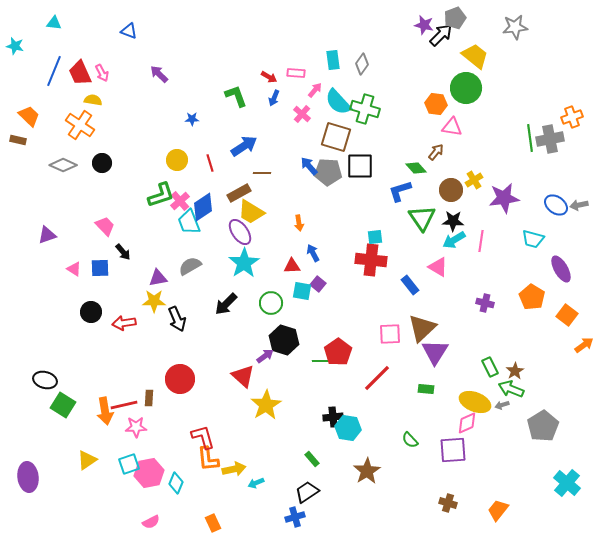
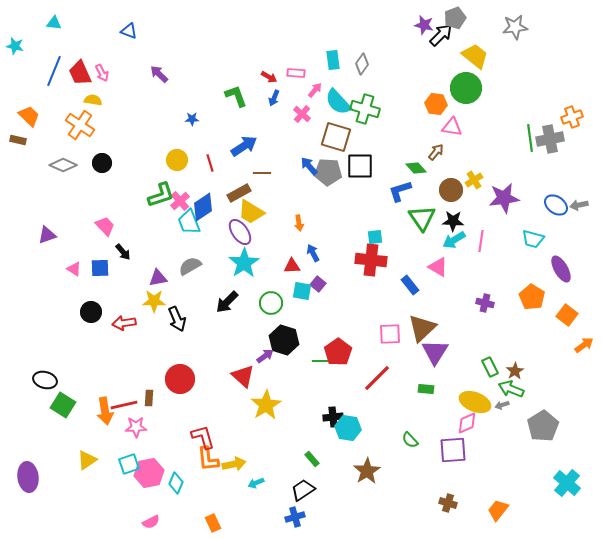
black arrow at (226, 304): moved 1 px right, 2 px up
yellow arrow at (234, 469): moved 5 px up
black trapezoid at (307, 492): moved 4 px left, 2 px up
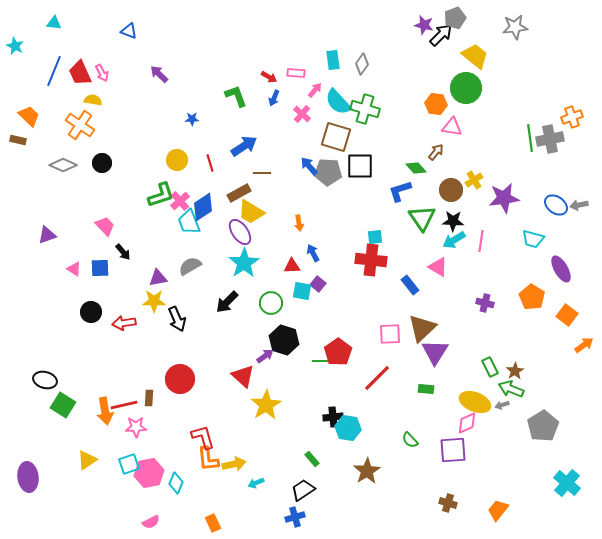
cyan star at (15, 46): rotated 12 degrees clockwise
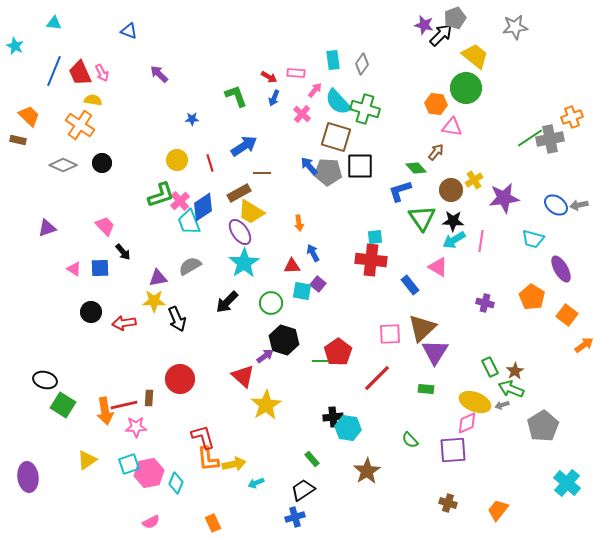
green line at (530, 138): rotated 64 degrees clockwise
purple triangle at (47, 235): moved 7 px up
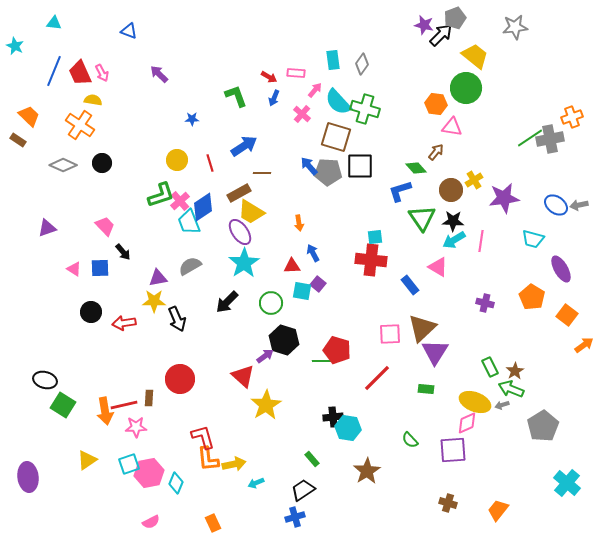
brown rectangle at (18, 140): rotated 21 degrees clockwise
red pentagon at (338, 352): moved 1 px left, 2 px up; rotated 20 degrees counterclockwise
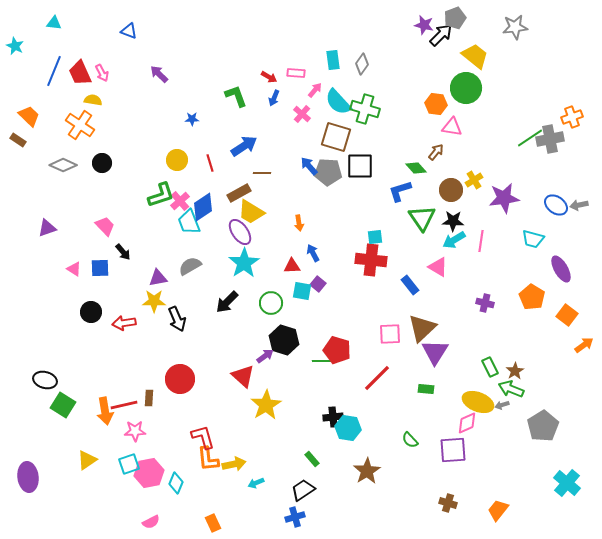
yellow ellipse at (475, 402): moved 3 px right
pink star at (136, 427): moved 1 px left, 4 px down
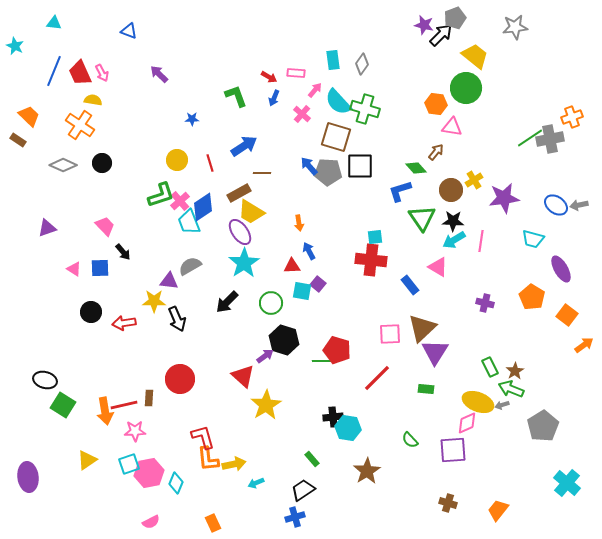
blue arrow at (313, 253): moved 4 px left, 2 px up
purple triangle at (158, 278): moved 11 px right, 3 px down; rotated 18 degrees clockwise
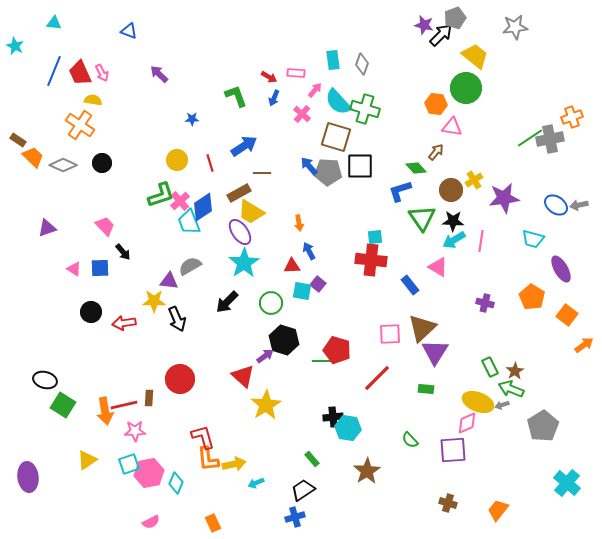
gray diamond at (362, 64): rotated 15 degrees counterclockwise
orange trapezoid at (29, 116): moved 4 px right, 41 px down
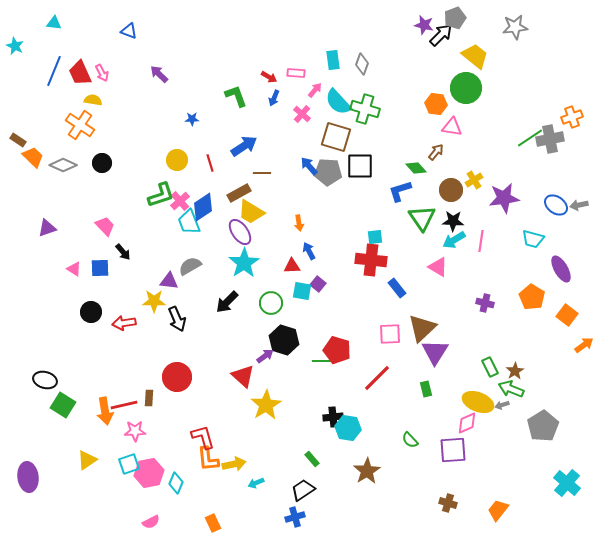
blue rectangle at (410, 285): moved 13 px left, 3 px down
red circle at (180, 379): moved 3 px left, 2 px up
green rectangle at (426, 389): rotated 70 degrees clockwise
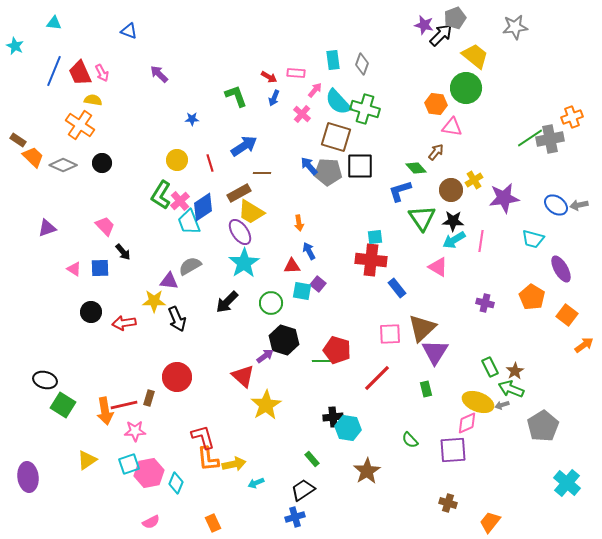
green L-shape at (161, 195): rotated 140 degrees clockwise
brown rectangle at (149, 398): rotated 14 degrees clockwise
orange trapezoid at (498, 510): moved 8 px left, 12 px down
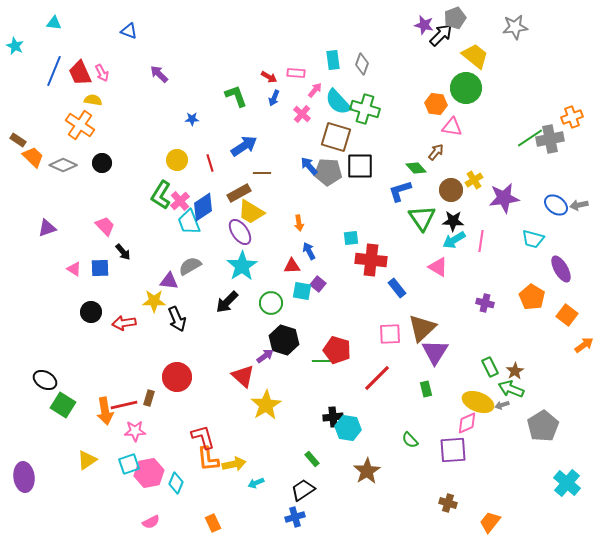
cyan square at (375, 237): moved 24 px left, 1 px down
cyan star at (244, 263): moved 2 px left, 3 px down
black ellipse at (45, 380): rotated 15 degrees clockwise
purple ellipse at (28, 477): moved 4 px left
